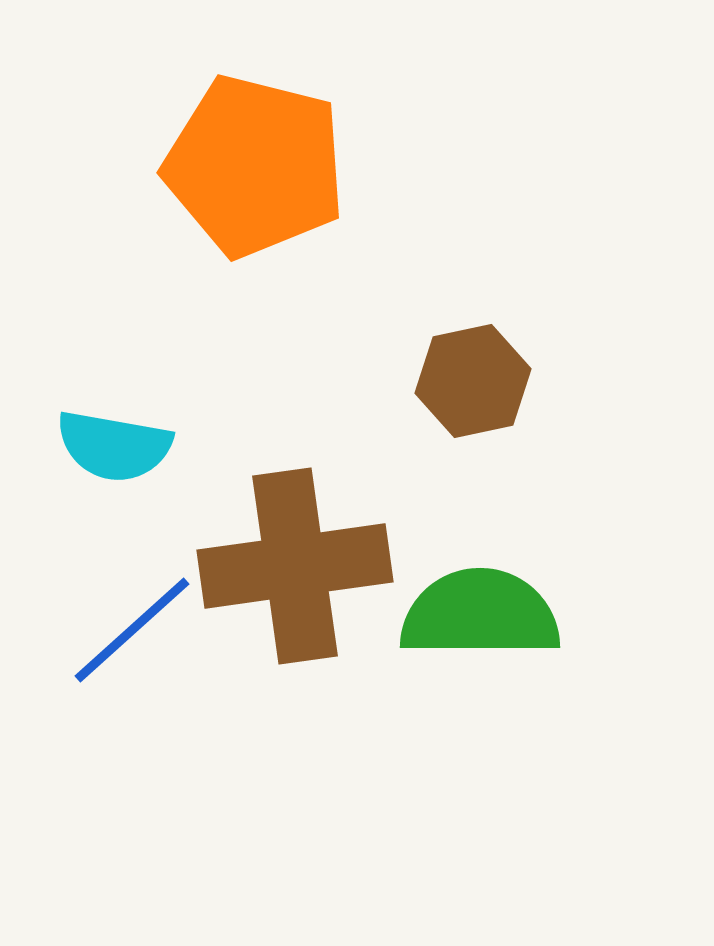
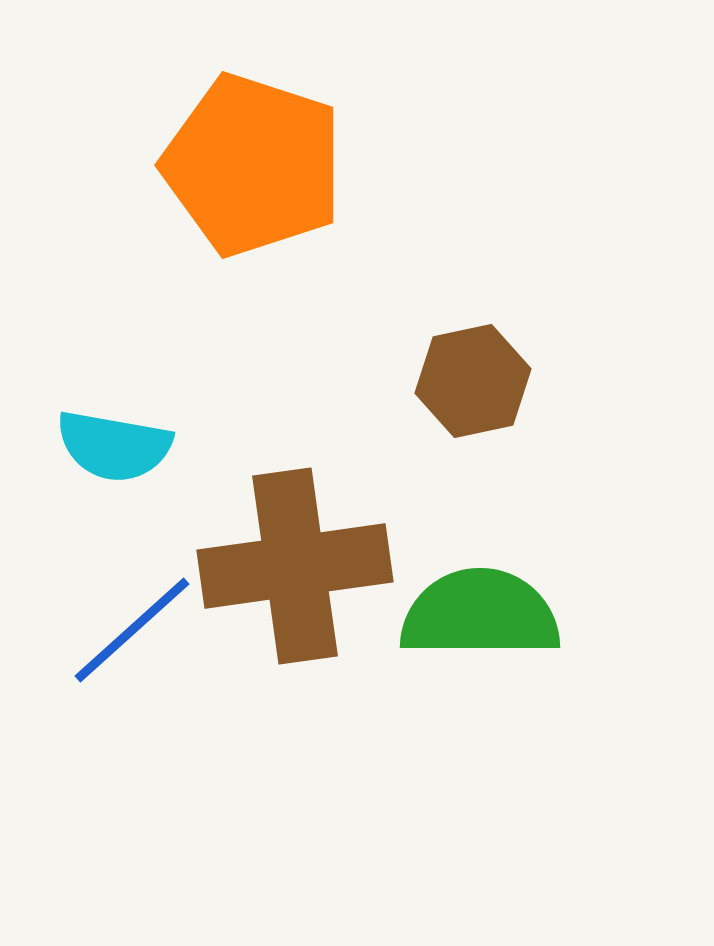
orange pentagon: moved 2 px left, 1 px up; rotated 4 degrees clockwise
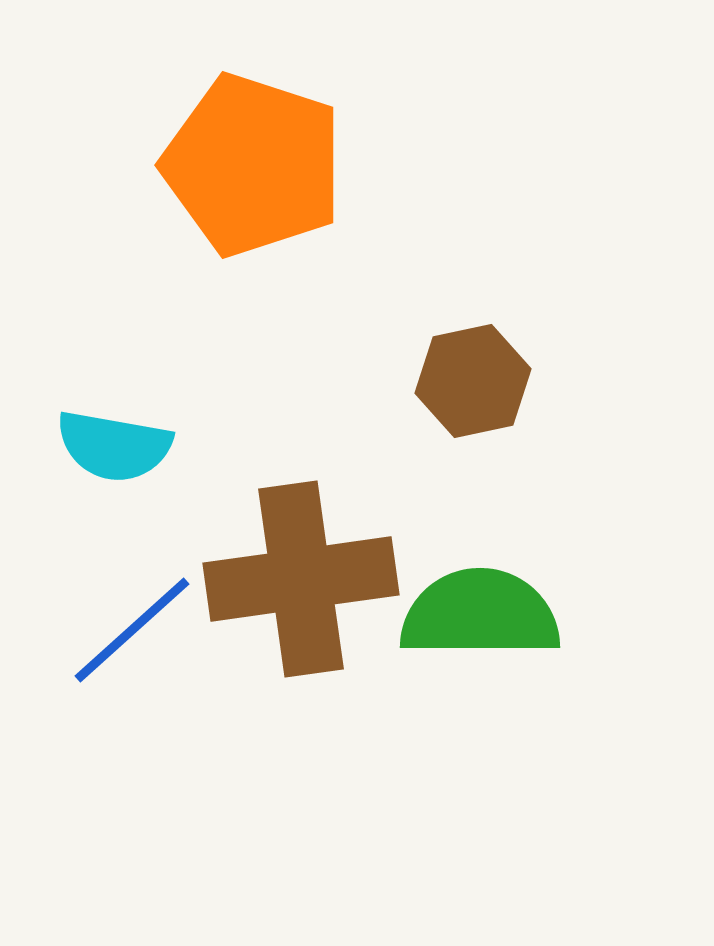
brown cross: moved 6 px right, 13 px down
